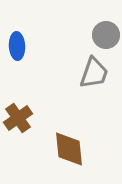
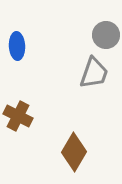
brown cross: moved 2 px up; rotated 28 degrees counterclockwise
brown diamond: moved 5 px right, 3 px down; rotated 36 degrees clockwise
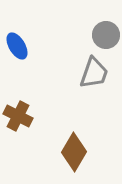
blue ellipse: rotated 28 degrees counterclockwise
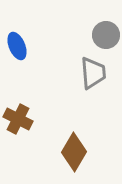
blue ellipse: rotated 8 degrees clockwise
gray trapezoid: moved 1 px left; rotated 24 degrees counterclockwise
brown cross: moved 3 px down
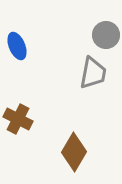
gray trapezoid: rotated 16 degrees clockwise
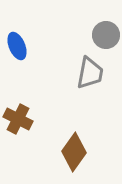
gray trapezoid: moved 3 px left
brown diamond: rotated 6 degrees clockwise
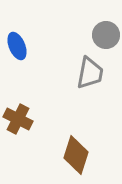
brown diamond: moved 2 px right, 3 px down; rotated 18 degrees counterclockwise
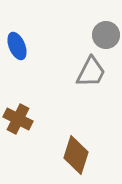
gray trapezoid: moved 1 px right, 1 px up; rotated 16 degrees clockwise
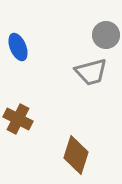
blue ellipse: moved 1 px right, 1 px down
gray trapezoid: rotated 48 degrees clockwise
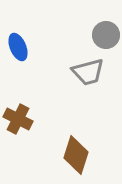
gray trapezoid: moved 3 px left
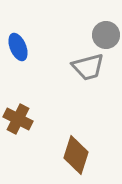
gray trapezoid: moved 5 px up
